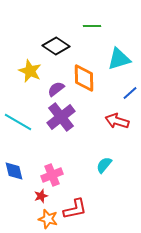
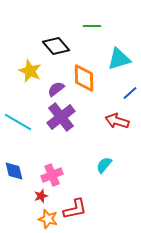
black diamond: rotated 16 degrees clockwise
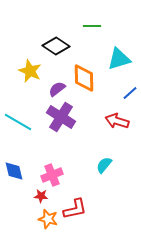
black diamond: rotated 16 degrees counterclockwise
purple semicircle: moved 1 px right
purple cross: rotated 20 degrees counterclockwise
red star: rotated 24 degrees clockwise
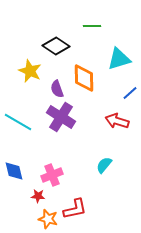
purple semicircle: rotated 72 degrees counterclockwise
red star: moved 3 px left
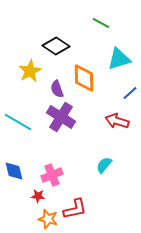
green line: moved 9 px right, 3 px up; rotated 30 degrees clockwise
yellow star: rotated 20 degrees clockwise
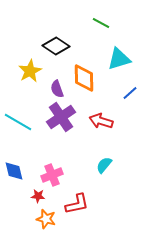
purple cross: rotated 24 degrees clockwise
red arrow: moved 16 px left
red L-shape: moved 2 px right, 5 px up
orange star: moved 2 px left
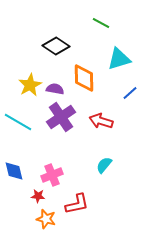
yellow star: moved 14 px down
purple semicircle: moved 2 px left; rotated 120 degrees clockwise
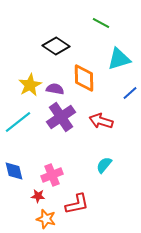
cyan line: rotated 68 degrees counterclockwise
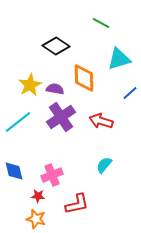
orange star: moved 10 px left
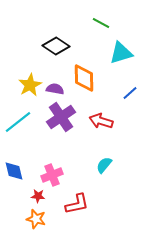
cyan triangle: moved 2 px right, 6 px up
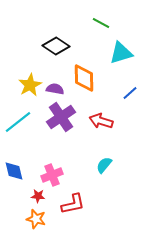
red L-shape: moved 4 px left
